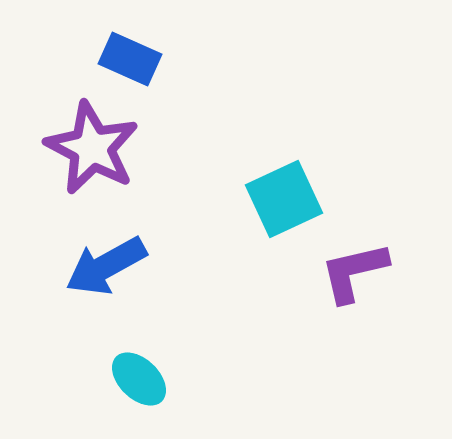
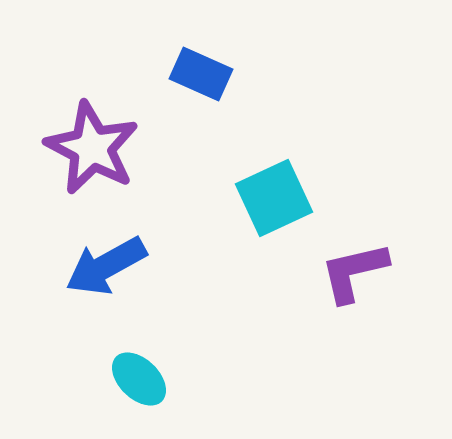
blue rectangle: moved 71 px right, 15 px down
cyan square: moved 10 px left, 1 px up
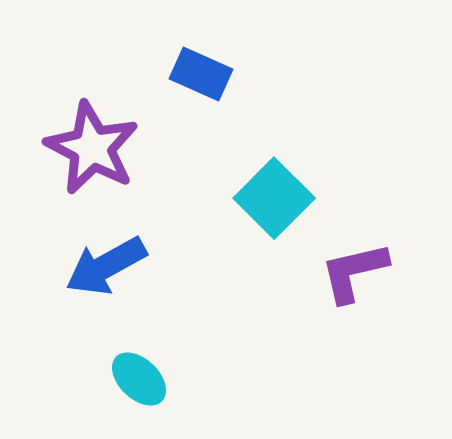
cyan square: rotated 20 degrees counterclockwise
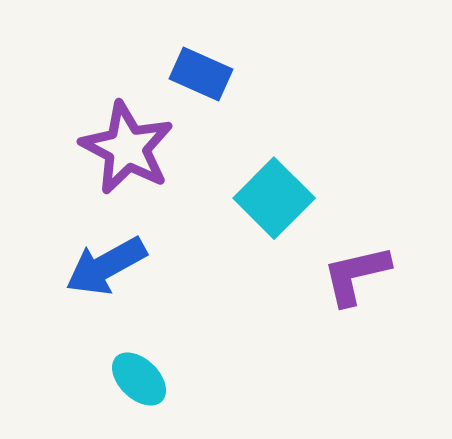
purple star: moved 35 px right
purple L-shape: moved 2 px right, 3 px down
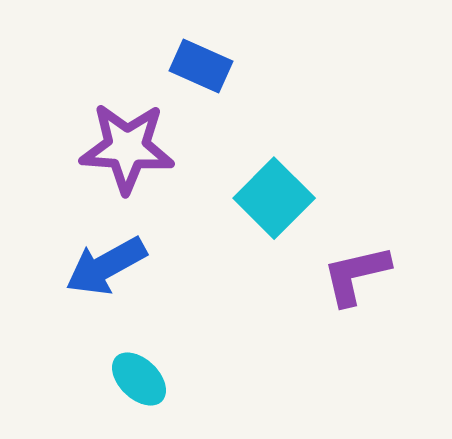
blue rectangle: moved 8 px up
purple star: rotated 24 degrees counterclockwise
